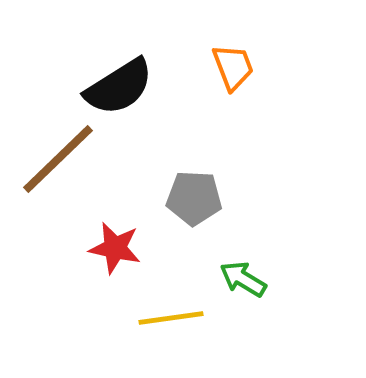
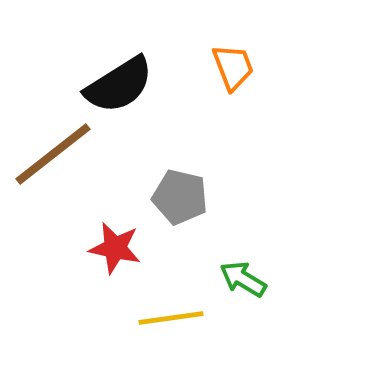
black semicircle: moved 2 px up
brown line: moved 5 px left, 5 px up; rotated 6 degrees clockwise
gray pentagon: moved 14 px left, 1 px up; rotated 10 degrees clockwise
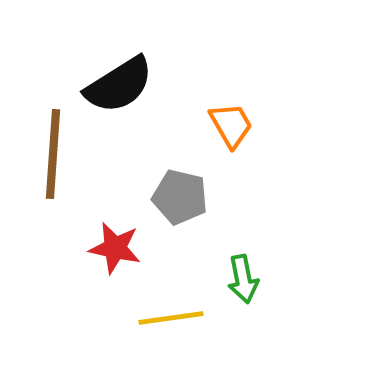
orange trapezoid: moved 2 px left, 58 px down; rotated 9 degrees counterclockwise
brown line: rotated 48 degrees counterclockwise
green arrow: rotated 132 degrees counterclockwise
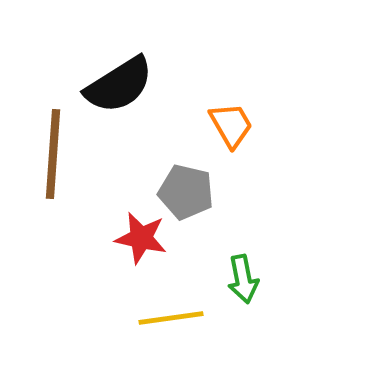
gray pentagon: moved 6 px right, 5 px up
red star: moved 26 px right, 10 px up
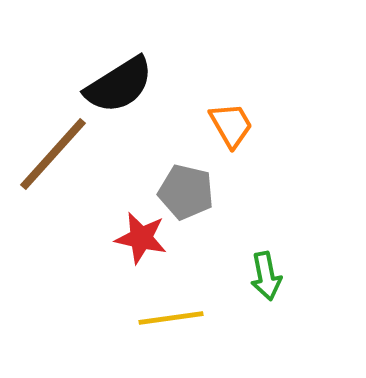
brown line: rotated 38 degrees clockwise
green arrow: moved 23 px right, 3 px up
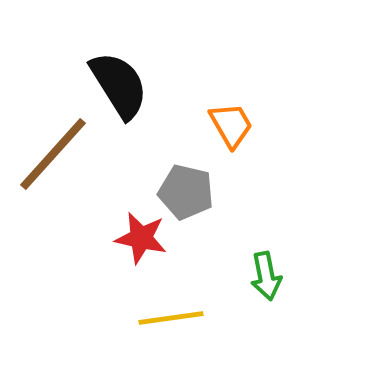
black semicircle: rotated 90 degrees counterclockwise
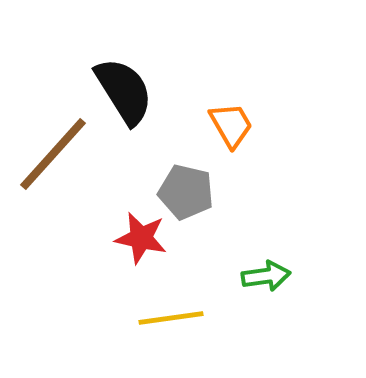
black semicircle: moved 5 px right, 6 px down
green arrow: rotated 87 degrees counterclockwise
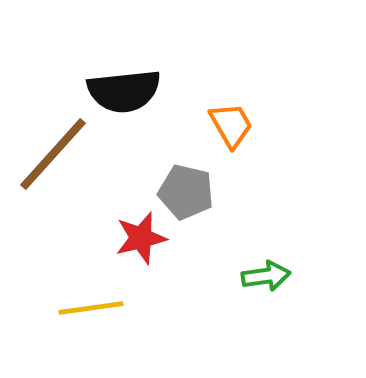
black semicircle: rotated 116 degrees clockwise
red star: rotated 26 degrees counterclockwise
yellow line: moved 80 px left, 10 px up
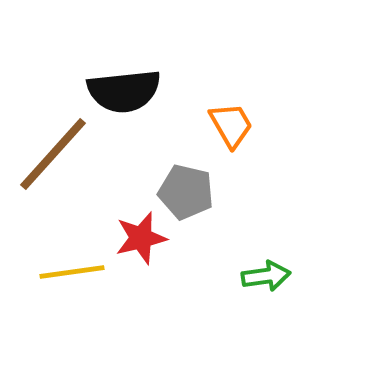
yellow line: moved 19 px left, 36 px up
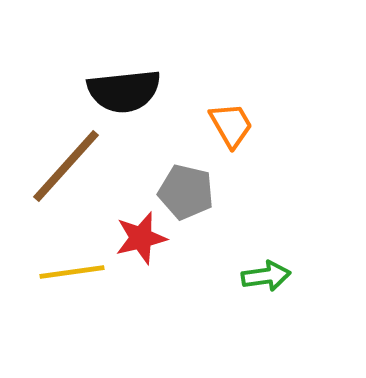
brown line: moved 13 px right, 12 px down
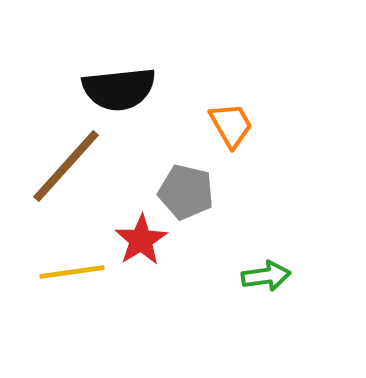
black semicircle: moved 5 px left, 2 px up
red star: moved 2 px down; rotated 18 degrees counterclockwise
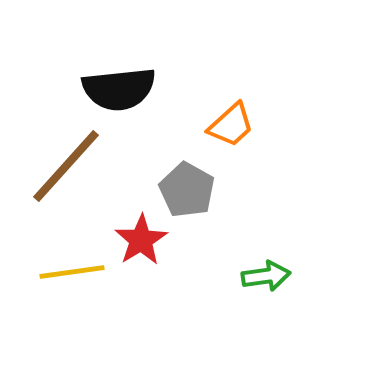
orange trapezoid: rotated 78 degrees clockwise
gray pentagon: moved 1 px right, 2 px up; rotated 16 degrees clockwise
